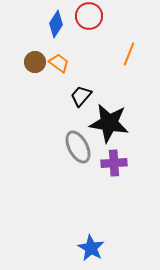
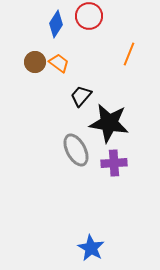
gray ellipse: moved 2 px left, 3 px down
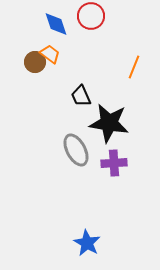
red circle: moved 2 px right
blue diamond: rotated 52 degrees counterclockwise
orange line: moved 5 px right, 13 px down
orange trapezoid: moved 9 px left, 9 px up
black trapezoid: rotated 65 degrees counterclockwise
blue star: moved 4 px left, 5 px up
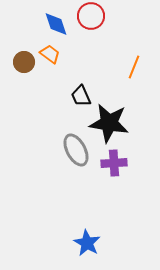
brown circle: moved 11 px left
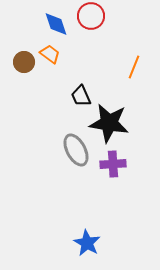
purple cross: moved 1 px left, 1 px down
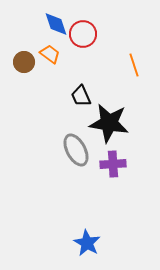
red circle: moved 8 px left, 18 px down
orange line: moved 2 px up; rotated 40 degrees counterclockwise
